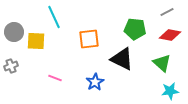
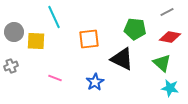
red diamond: moved 2 px down
cyan star: moved 3 px up; rotated 18 degrees clockwise
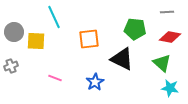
gray line: rotated 24 degrees clockwise
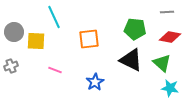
black triangle: moved 9 px right, 1 px down
pink line: moved 8 px up
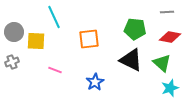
gray cross: moved 1 px right, 4 px up
cyan star: rotated 30 degrees counterclockwise
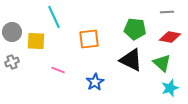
gray circle: moved 2 px left
pink line: moved 3 px right
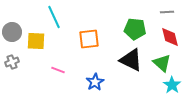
red diamond: rotated 65 degrees clockwise
cyan star: moved 2 px right, 3 px up; rotated 18 degrees counterclockwise
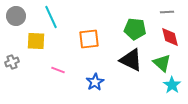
cyan line: moved 3 px left
gray circle: moved 4 px right, 16 px up
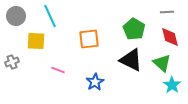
cyan line: moved 1 px left, 1 px up
green pentagon: moved 1 px left; rotated 25 degrees clockwise
